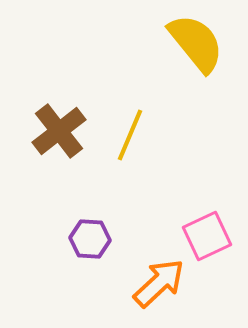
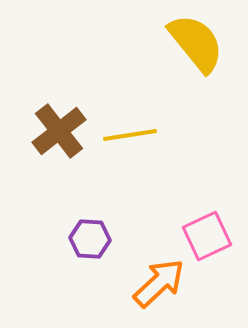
yellow line: rotated 58 degrees clockwise
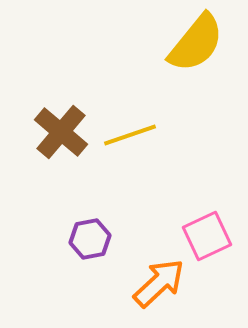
yellow semicircle: rotated 78 degrees clockwise
brown cross: moved 2 px right, 1 px down; rotated 12 degrees counterclockwise
yellow line: rotated 10 degrees counterclockwise
purple hexagon: rotated 15 degrees counterclockwise
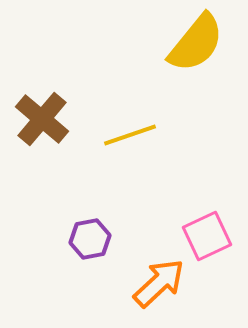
brown cross: moved 19 px left, 13 px up
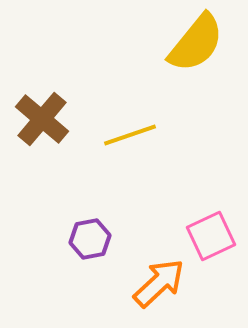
pink square: moved 4 px right
